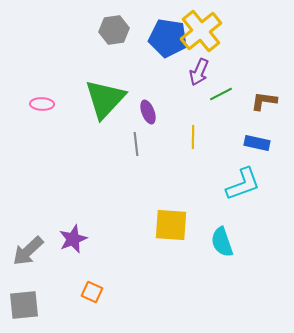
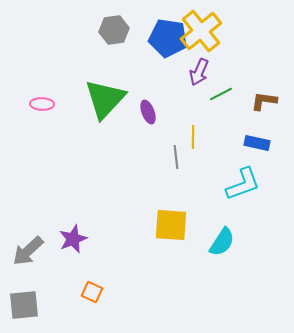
gray line: moved 40 px right, 13 px down
cyan semicircle: rotated 128 degrees counterclockwise
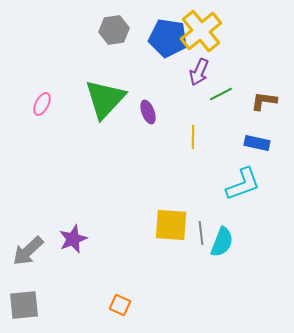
pink ellipse: rotated 65 degrees counterclockwise
gray line: moved 25 px right, 76 px down
cyan semicircle: rotated 12 degrees counterclockwise
orange square: moved 28 px right, 13 px down
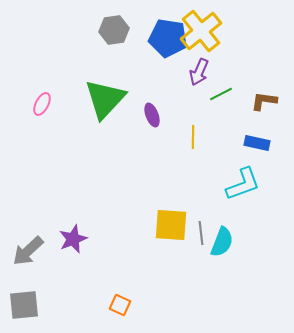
purple ellipse: moved 4 px right, 3 px down
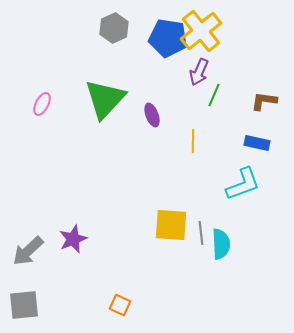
gray hexagon: moved 2 px up; rotated 16 degrees counterclockwise
green line: moved 7 px left, 1 px down; rotated 40 degrees counterclockwise
yellow line: moved 4 px down
cyan semicircle: moved 1 px left, 2 px down; rotated 24 degrees counterclockwise
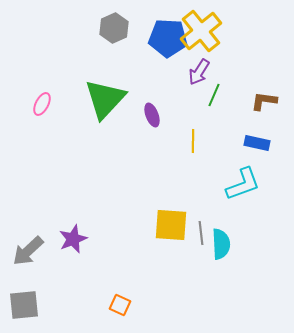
blue pentagon: rotated 6 degrees counterclockwise
purple arrow: rotated 8 degrees clockwise
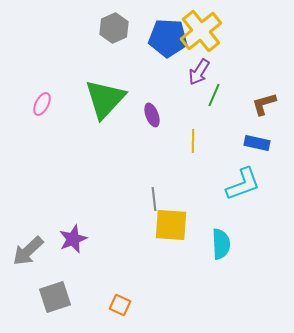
brown L-shape: moved 3 px down; rotated 24 degrees counterclockwise
gray line: moved 47 px left, 34 px up
gray square: moved 31 px right, 8 px up; rotated 12 degrees counterclockwise
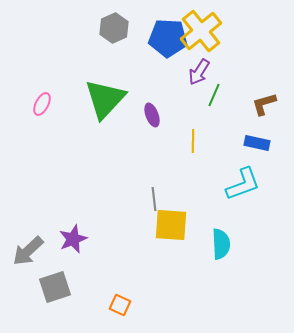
gray square: moved 10 px up
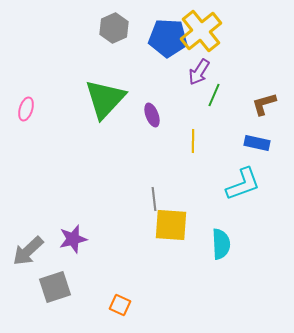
pink ellipse: moved 16 px left, 5 px down; rotated 10 degrees counterclockwise
purple star: rotated 8 degrees clockwise
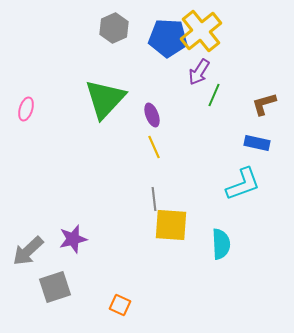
yellow line: moved 39 px left, 6 px down; rotated 25 degrees counterclockwise
